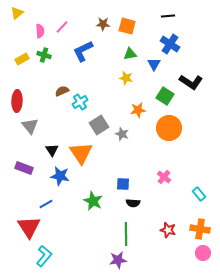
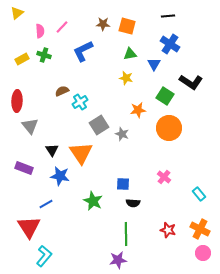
orange cross: rotated 18 degrees clockwise
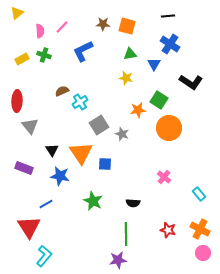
green square: moved 6 px left, 4 px down
blue square: moved 18 px left, 20 px up
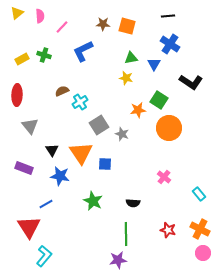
pink semicircle: moved 15 px up
green triangle: moved 1 px right, 4 px down
red ellipse: moved 6 px up
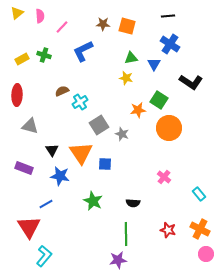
gray triangle: rotated 36 degrees counterclockwise
pink circle: moved 3 px right, 1 px down
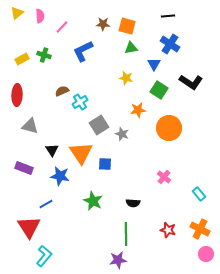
green triangle: moved 10 px up
green square: moved 10 px up
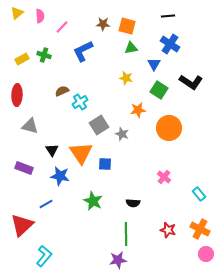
red triangle: moved 7 px left, 2 px up; rotated 20 degrees clockwise
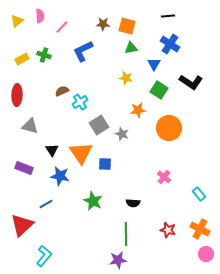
yellow triangle: moved 8 px down
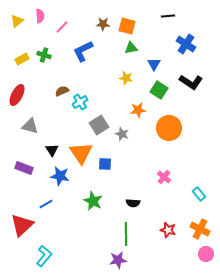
blue cross: moved 16 px right
red ellipse: rotated 25 degrees clockwise
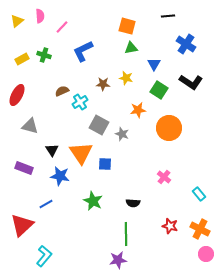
brown star: moved 60 px down
gray square: rotated 30 degrees counterclockwise
red star: moved 2 px right, 4 px up
